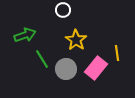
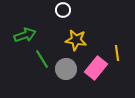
yellow star: rotated 25 degrees counterclockwise
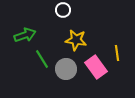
pink rectangle: moved 1 px up; rotated 75 degrees counterclockwise
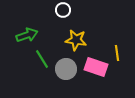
green arrow: moved 2 px right
pink rectangle: rotated 35 degrees counterclockwise
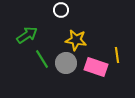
white circle: moved 2 px left
green arrow: rotated 15 degrees counterclockwise
yellow line: moved 2 px down
gray circle: moved 6 px up
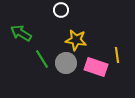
green arrow: moved 6 px left, 2 px up; rotated 115 degrees counterclockwise
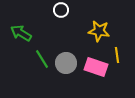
yellow star: moved 23 px right, 9 px up
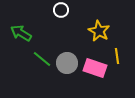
yellow star: rotated 20 degrees clockwise
yellow line: moved 1 px down
green line: rotated 18 degrees counterclockwise
gray circle: moved 1 px right
pink rectangle: moved 1 px left, 1 px down
